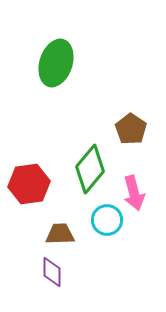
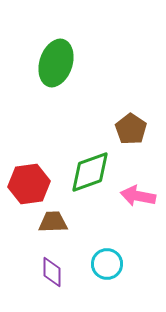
green diamond: moved 3 px down; rotated 30 degrees clockwise
pink arrow: moved 4 px right, 3 px down; rotated 116 degrees clockwise
cyan circle: moved 44 px down
brown trapezoid: moved 7 px left, 12 px up
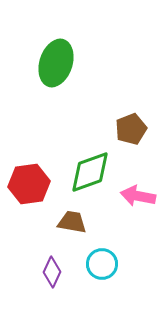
brown pentagon: rotated 16 degrees clockwise
brown trapezoid: moved 19 px right; rotated 12 degrees clockwise
cyan circle: moved 5 px left
purple diamond: rotated 24 degrees clockwise
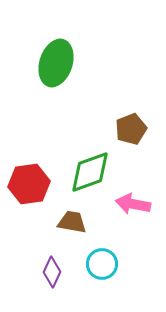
pink arrow: moved 5 px left, 8 px down
